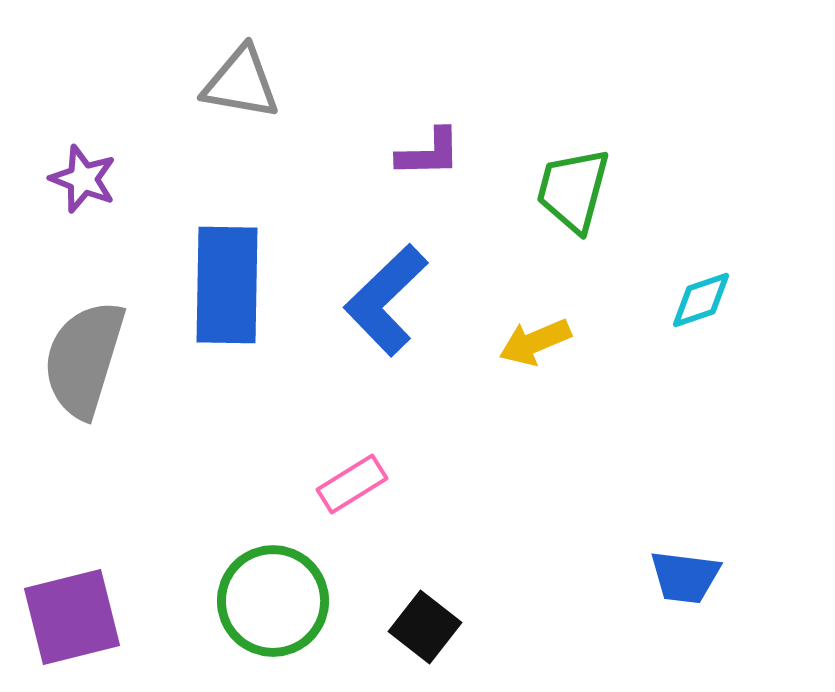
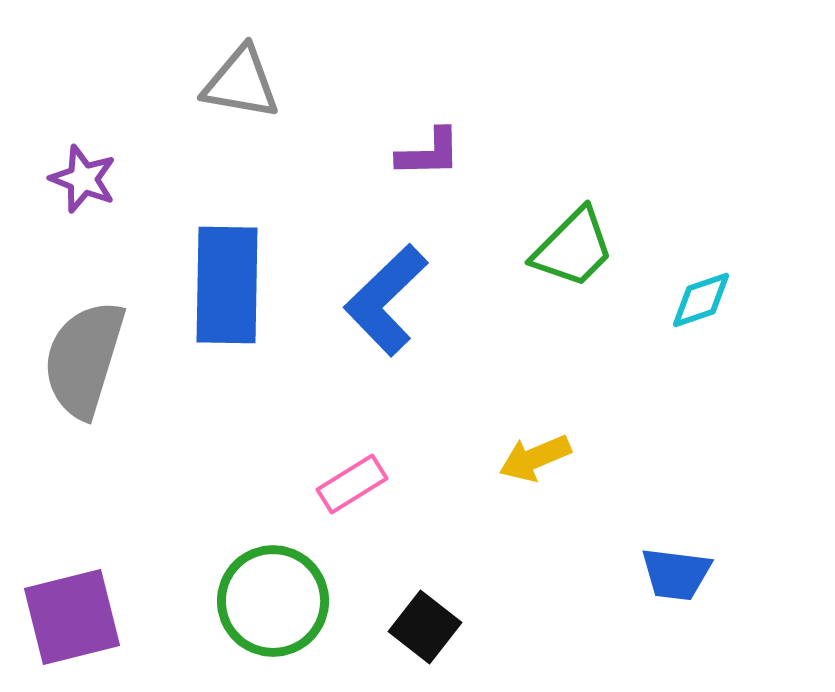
green trapezoid: moved 58 px down; rotated 150 degrees counterclockwise
yellow arrow: moved 116 px down
blue trapezoid: moved 9 px left, 3 px up
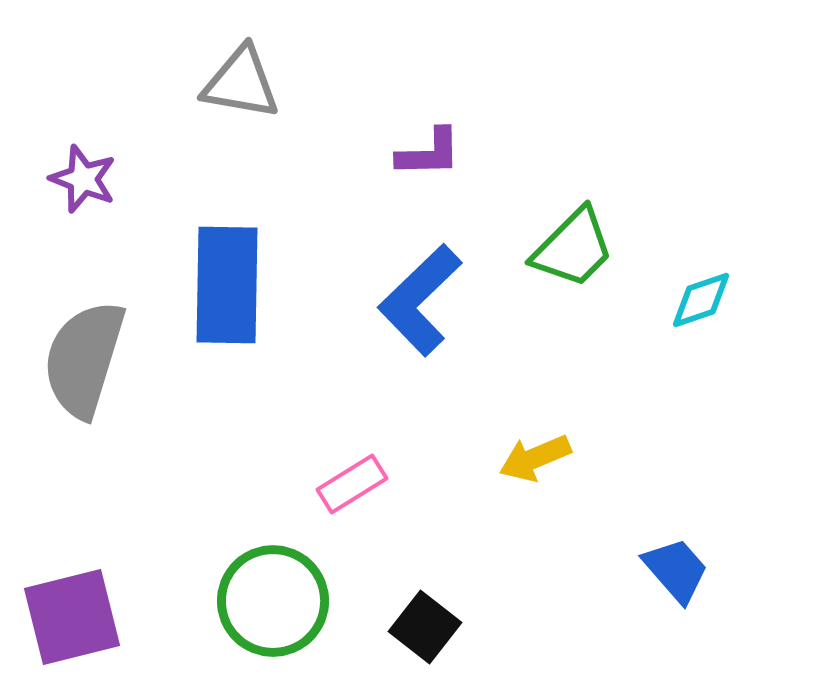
blue L-shape: moved 34 px right
blue trapezoid: moved 4 px up; rotated 138 degrees counterclockwise
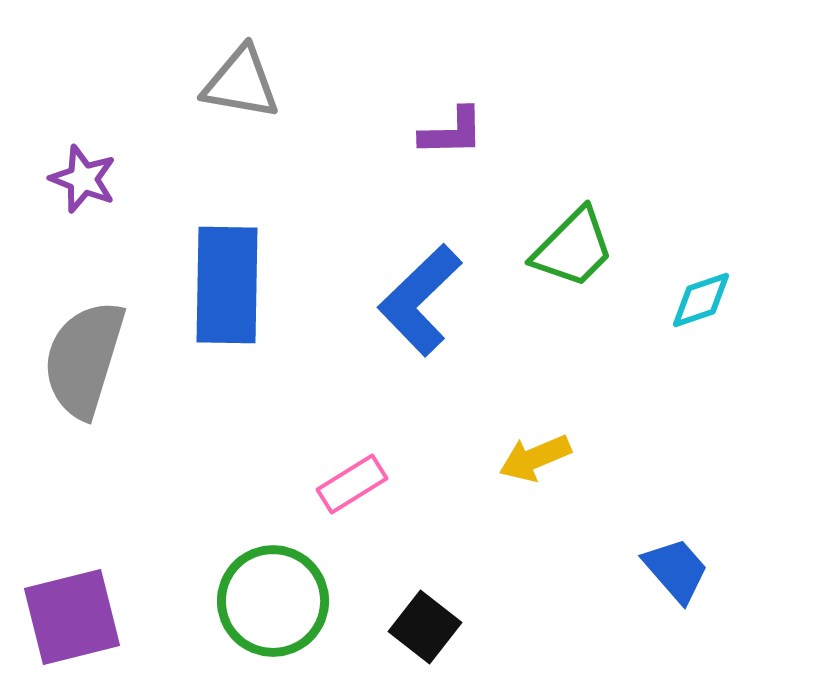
purple L-shape: moved 23 px right, 21 px up
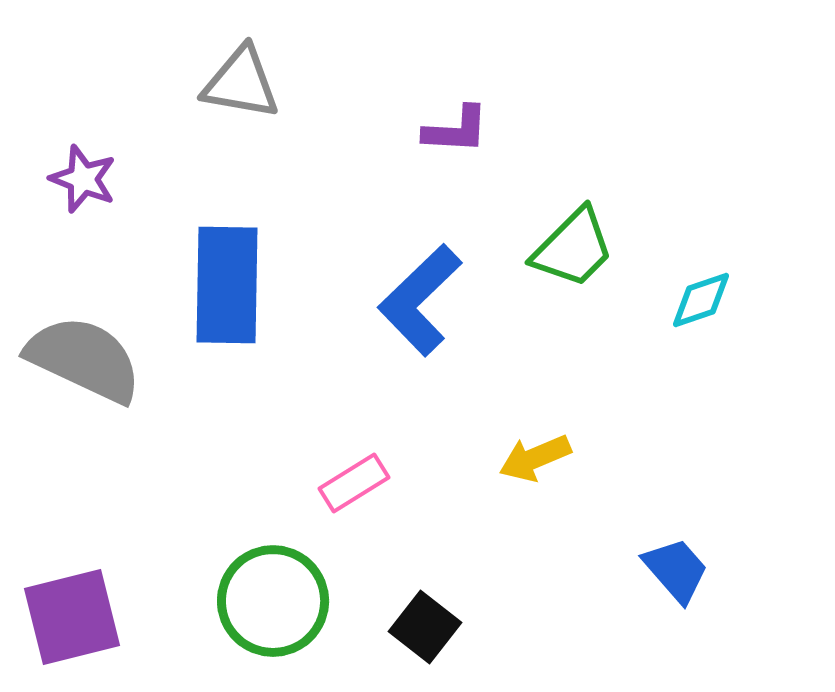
purple L-shape: moved 4 px right, 2 px up; rotated 4 degrees clockwise
gray semicircle: rotated 98 degrees clockwise
pink rectangle: moved 2 px right, 1 px up
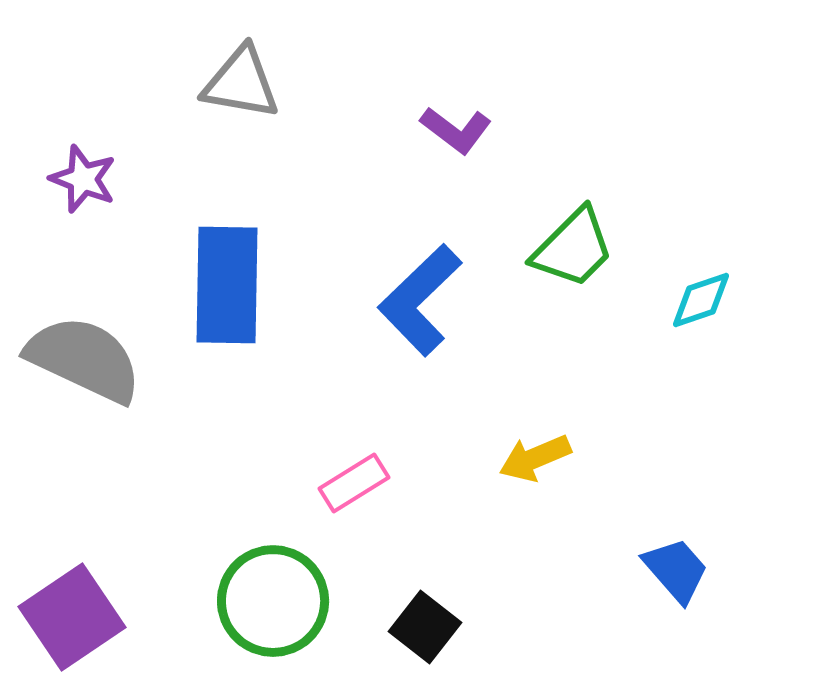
purple L-shape: rotated 34 degrees clockwise
purple square: rotated 20 degrees counterclockwise
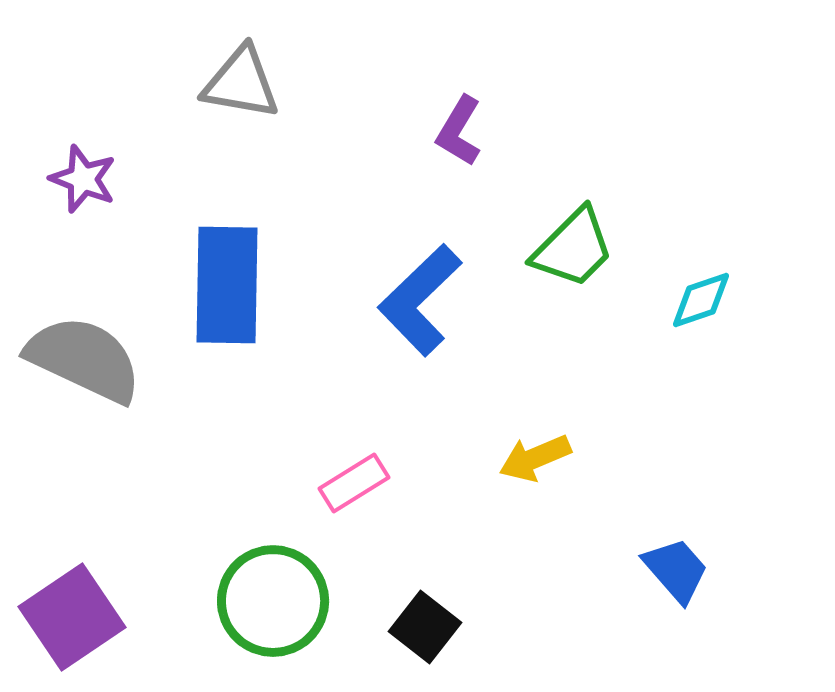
purple L-shape: moved 3 px right, 1 px down; rotated 84 degrees clockwise
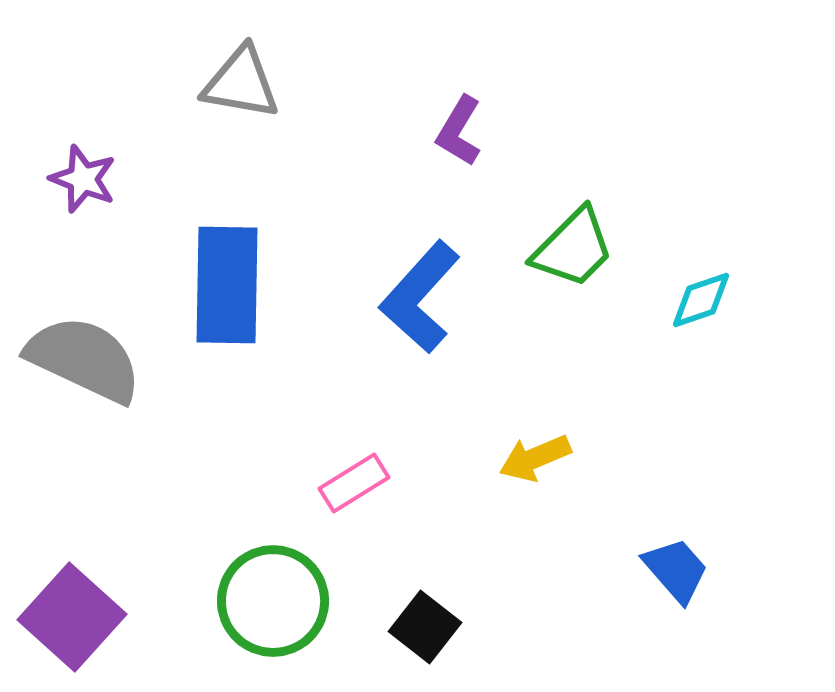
blue L-shape: moved 3 px up; rotated 4 degrees counterclockwise
purple square: rotated 14 degrees counterclockwise
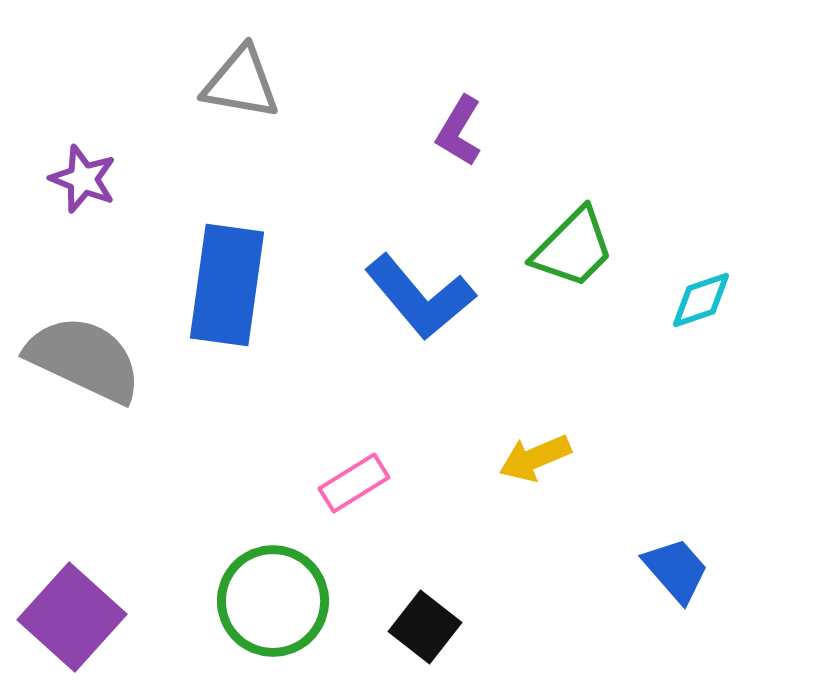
blue rectangle: rotated 7 degrees clockwise
blue L-shape: rotated 82 degrees counterclockwise
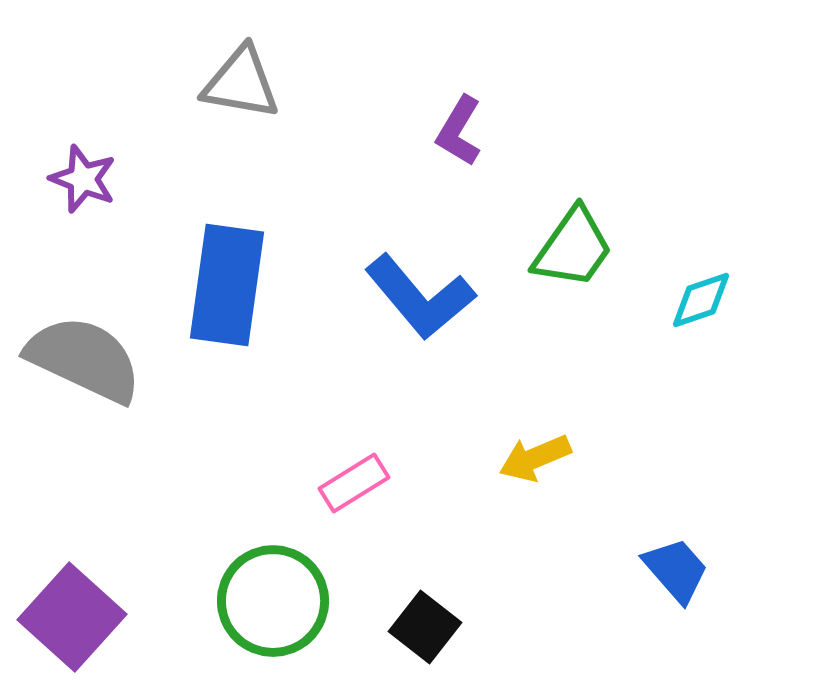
green trapezoid: rotated 10 degrees counterclockwise
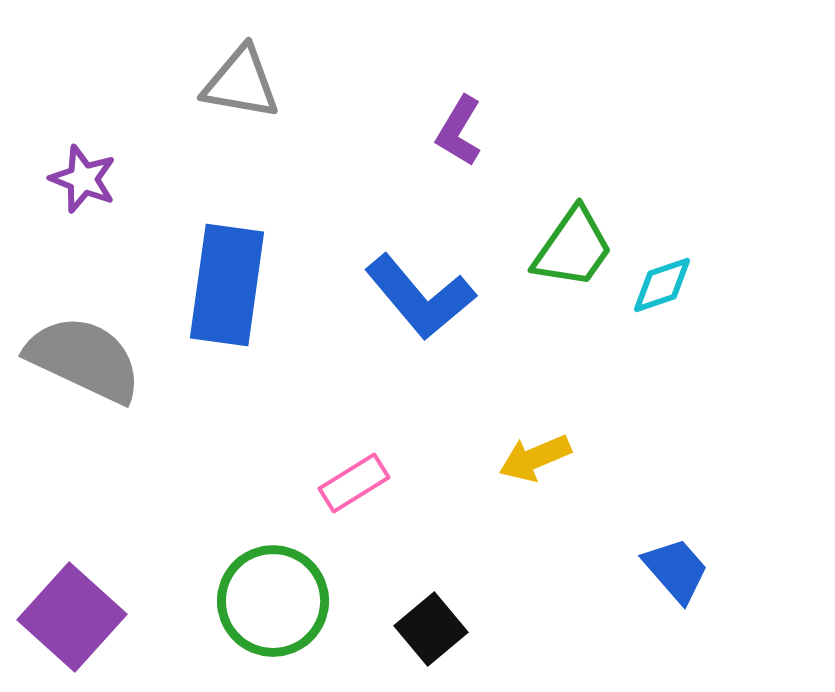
cyan diamond: moved 39 px left, 15 px up
black square: moved 6 px right, 2 px down; rotated 12 degrees clockwise
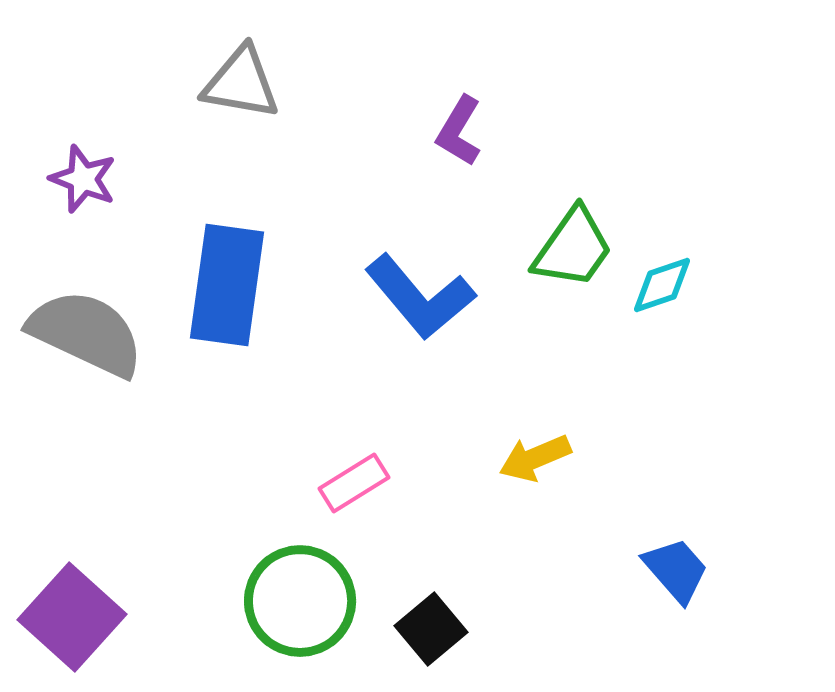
gray semicircle: moved 2 px right, 26 px up
green circle: moved 27 px right
